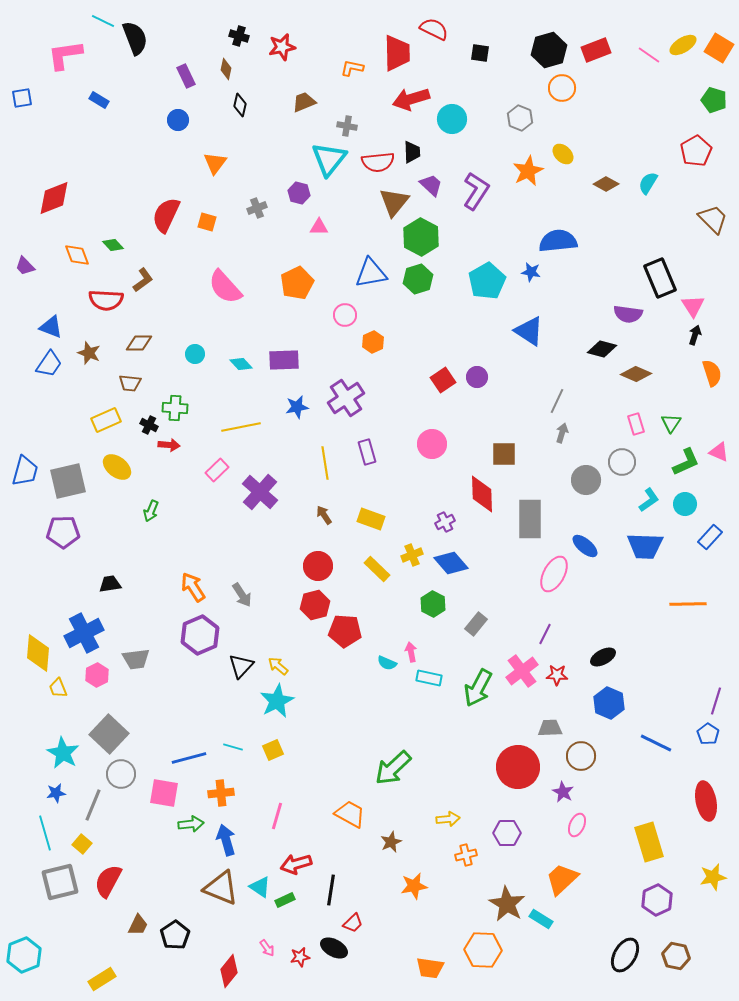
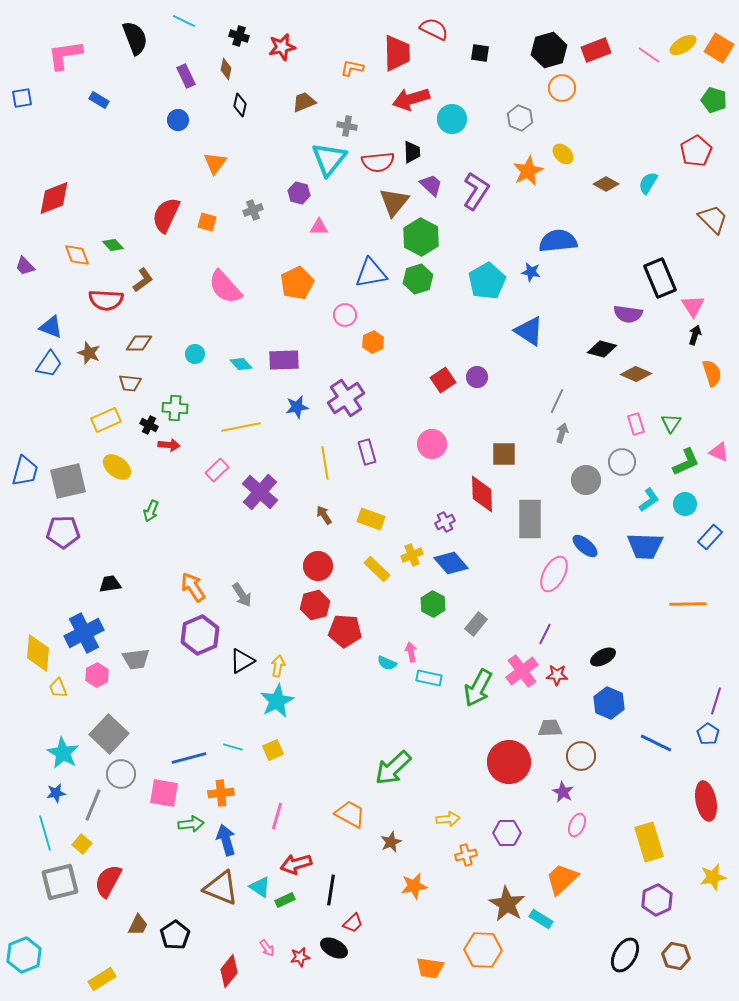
cyan line at (103, 21): moved 81 px right
gray cross at (257, 208): moved 4 px left, 2 px down
black triangle at (241, 666): moved 1 px right, 5 px up; rotated 16 degrees clockwise
yellow arrow at (278, 666): rotated 60 degrees clockwise
red circle at (518, 767): moved 9 px left, 5 px up
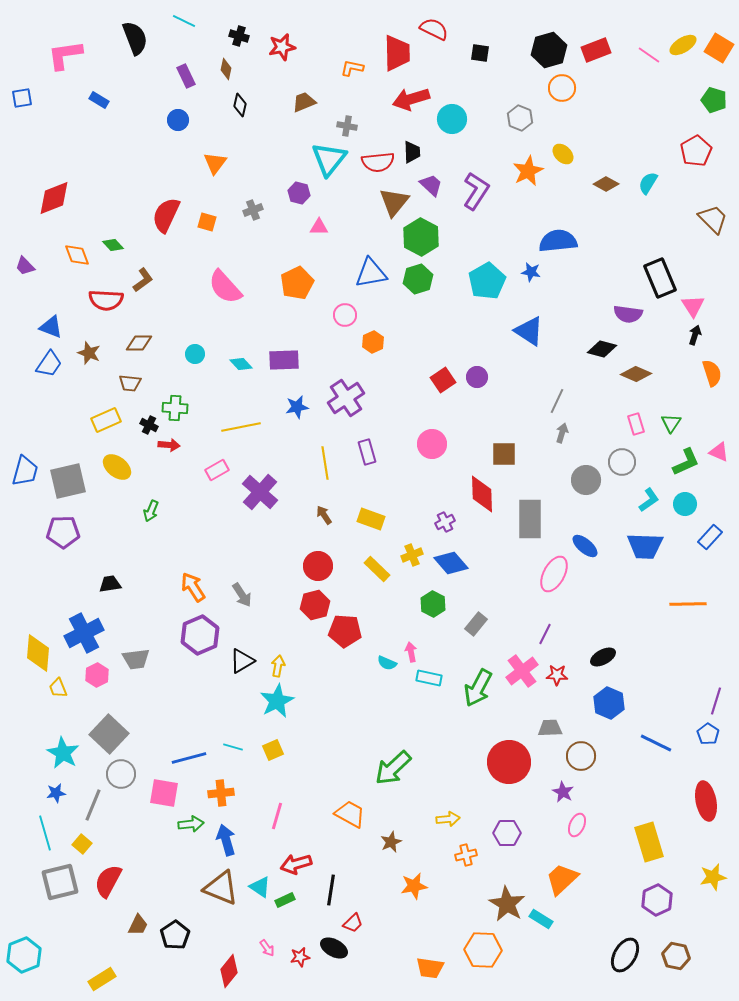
pink rectangle at (217, 470): rotated 15 degrees clockwise
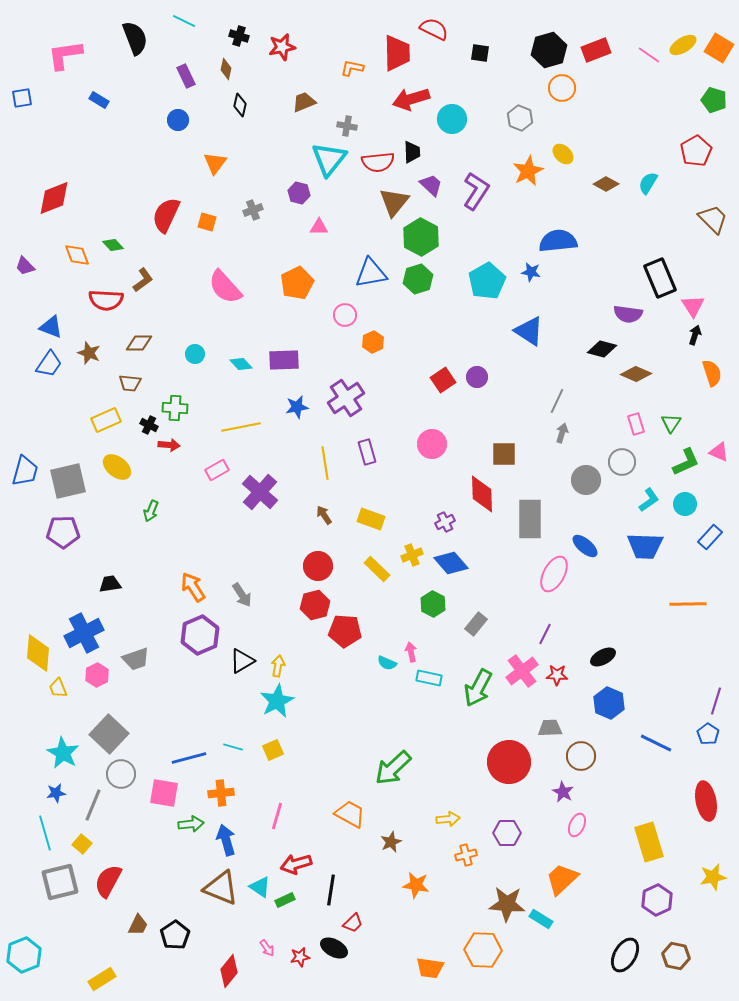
gray trapezoid at (136, 659): rotated 12 degrees counterclockwise
orange star at (414, 886): moved 2 px right, 1 px up; rotated 20 degrees clockwise
brown star at (507, 904): rotated 27 degrees counterclockwise
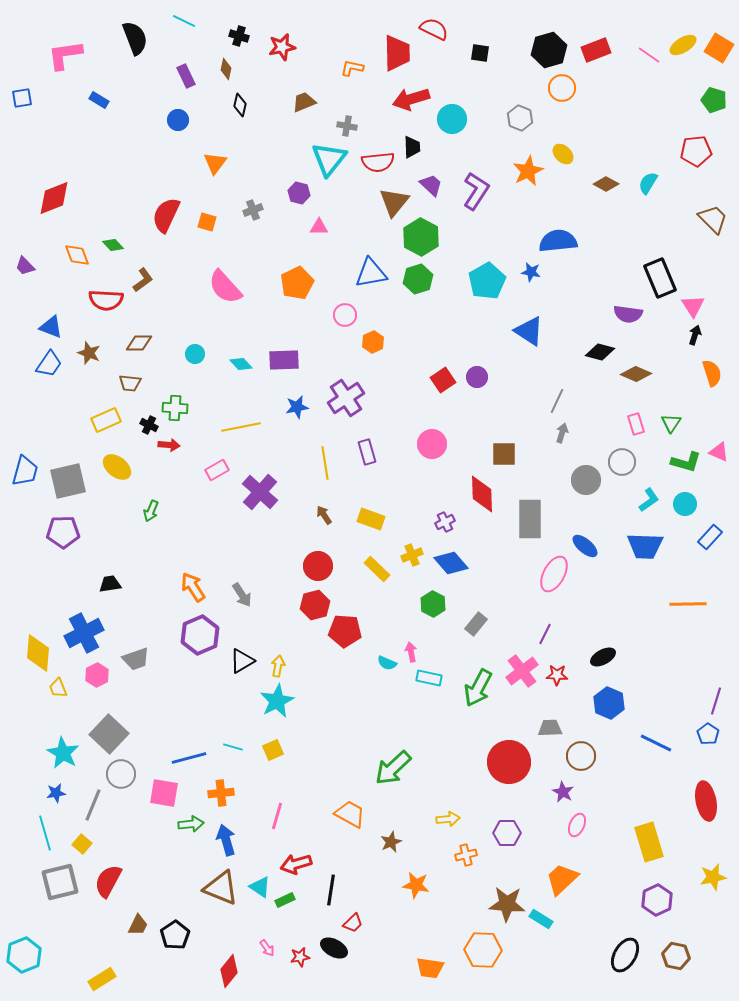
red pentagon at (696, 151): rotated 24 degrees clockwise
black trapezoid at (412, 152): moved 5 px up
black diamond at (602, 349): moved 2 px left, 3 px down
green L-shape at (686, 462): rotated 40 degrees clockwise
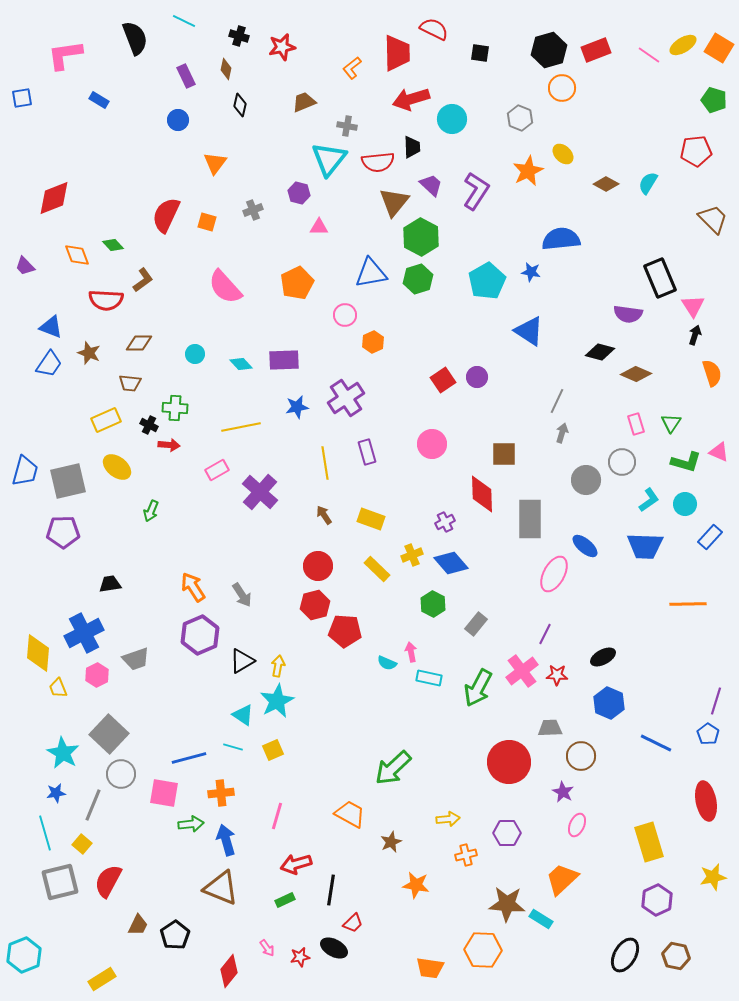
orange L-shape at (352, 68): rotated 50 degrees counterclockwise
blue semicircle at (558, 241): moved 3 px right, 2 px up
cyan triangle at (260, 887): moved 17 px left, 172 px up
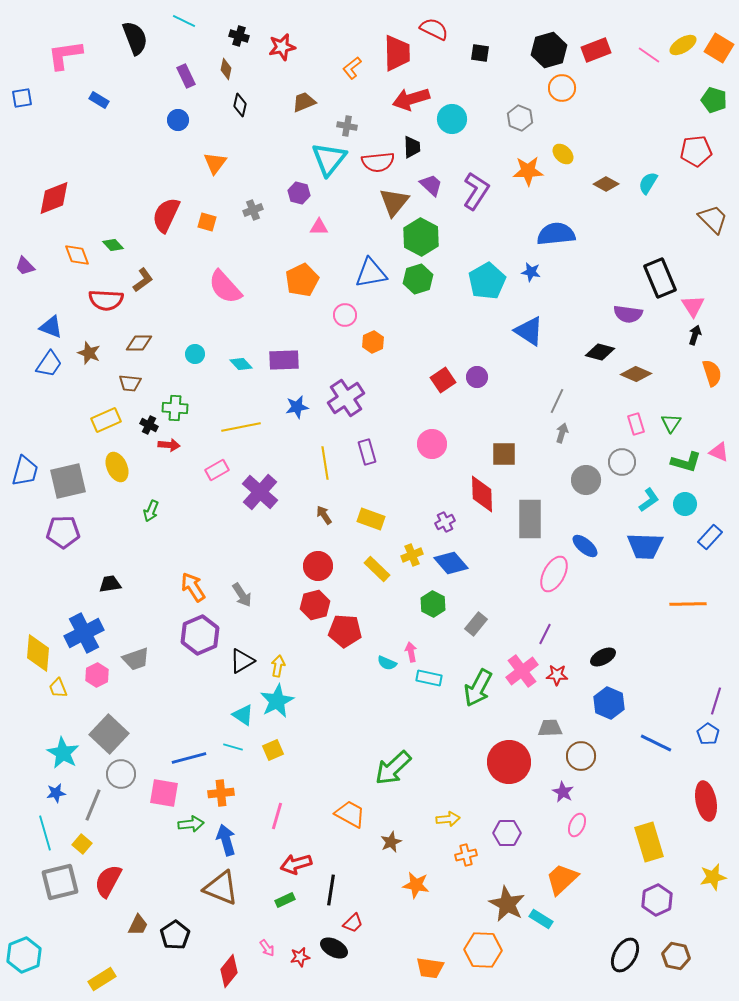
orange star at (528, 171): rotated 24 degrees clockwise
blue semicircle at (561, 239): moved 5 px left, 5 px up
orange pentagon at (297, 283): moved 5 px right, 3 px up
yellow ellipse at (117, 467): rotated 28 degrees clockwise
brown star at (507, 904): rotated 24 degrees clockwise
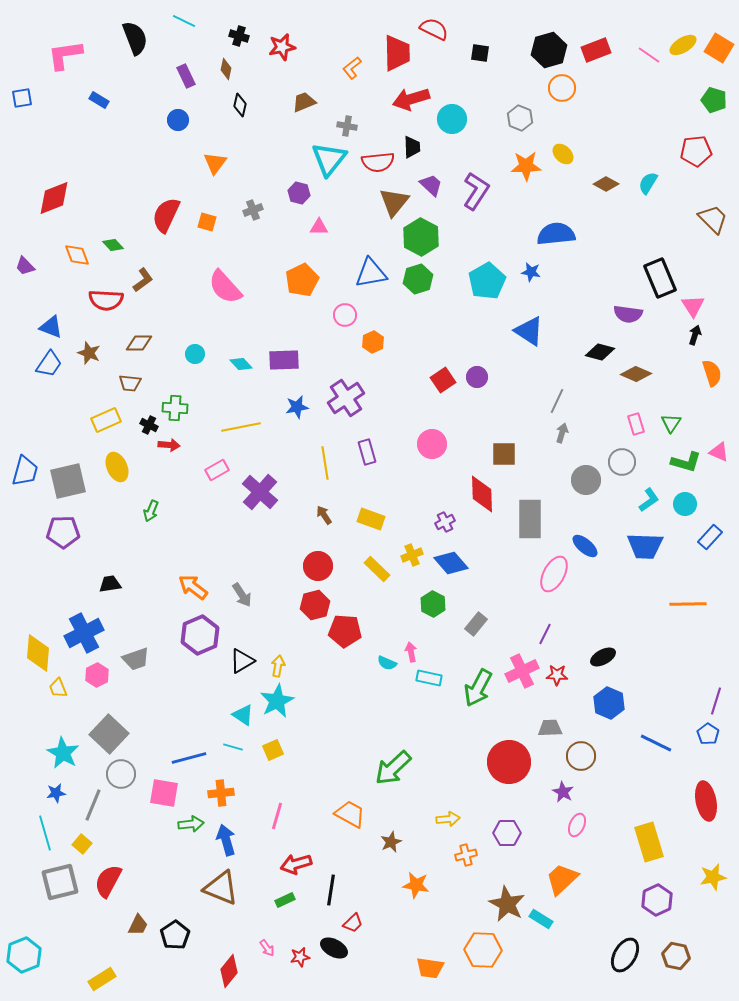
orange star at (528, 171): moved 2 px left, 5 px up
orange arrow at (193, 587): rotated 20 degrees counterclockwise
pink cross at (522, 671): rotated 12 degrees clockwise
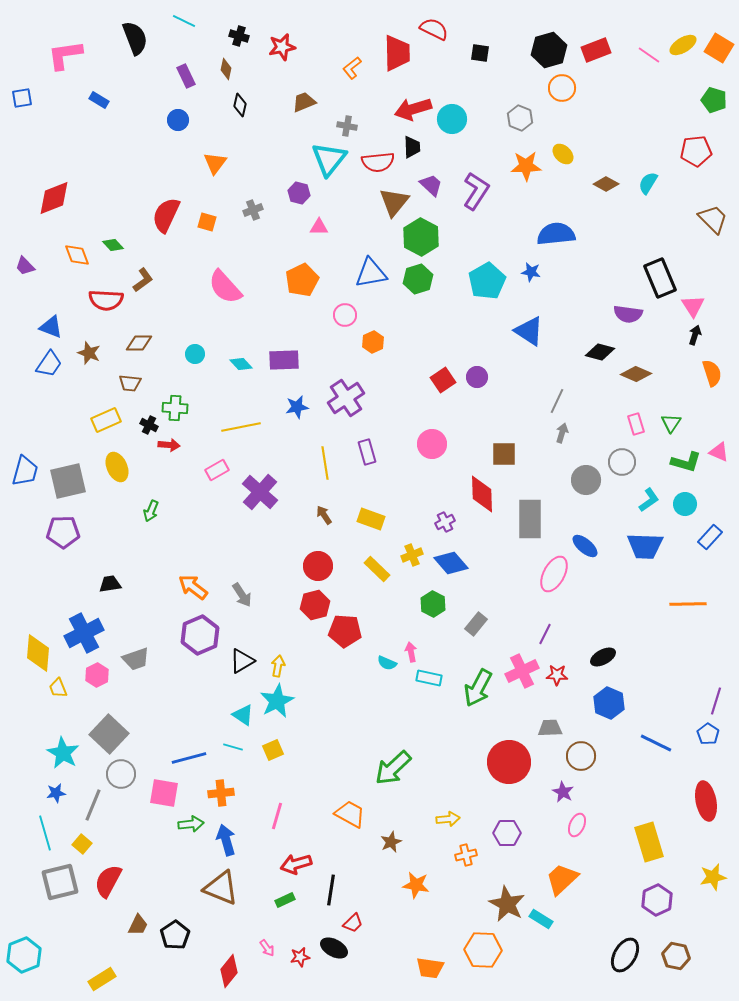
red arrow at (411, 99): moved 2 px right, 10 px down
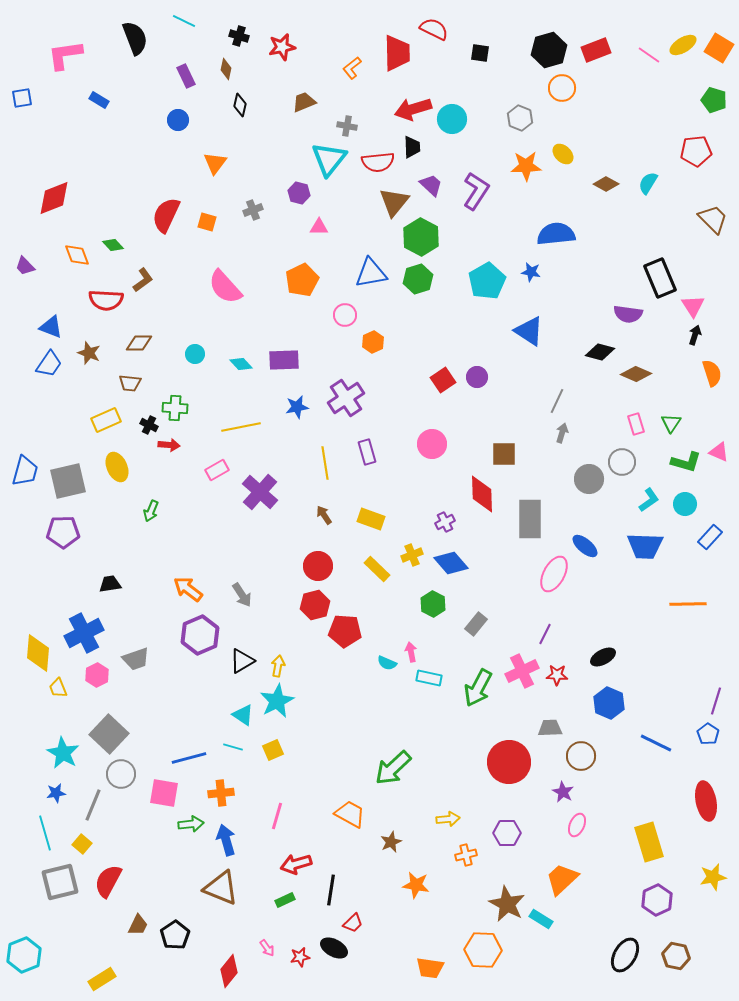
gray circle at (586, 480): moved 3 px right, 1 px up
orange arrow at (193, 587): moved 5 px left, 2 px down
